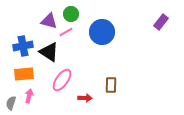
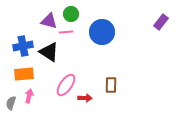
pink line: rotated 24 degrees clockwise
pink ellipse: moved 4 px right, 5 px down
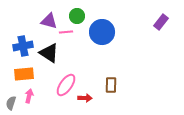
green circle: moved 6 px right, 2 px down
black triangle: moved 1 px down
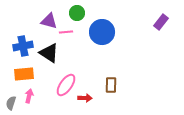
green circle: moved 3 px up
